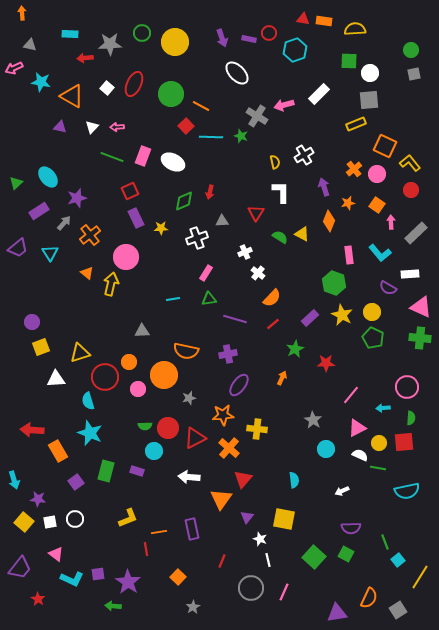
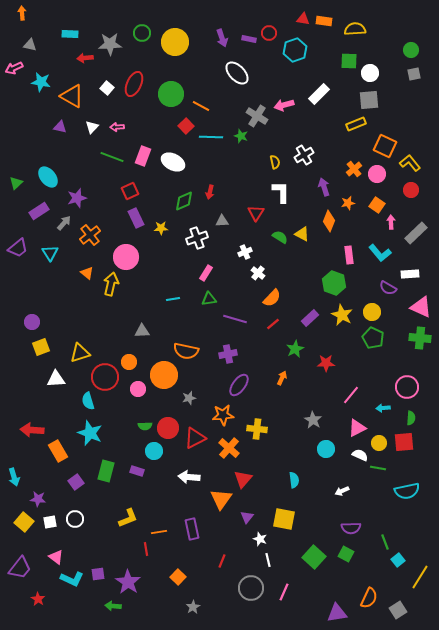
cyan arrow at (14, 480): moved 3 px up
pink triangle at (56, 554): moved 3 px down
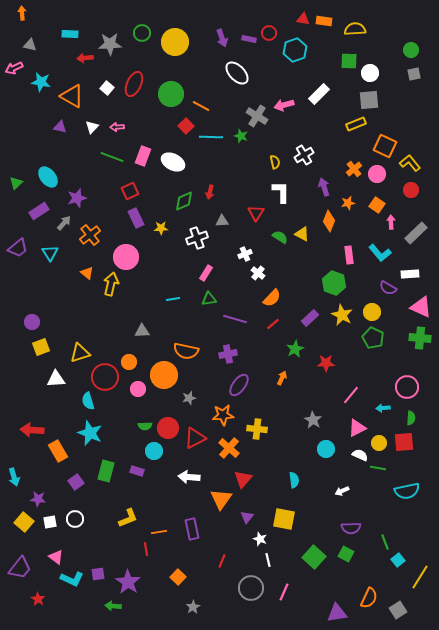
white cross at (245, 252): moved 2 px down
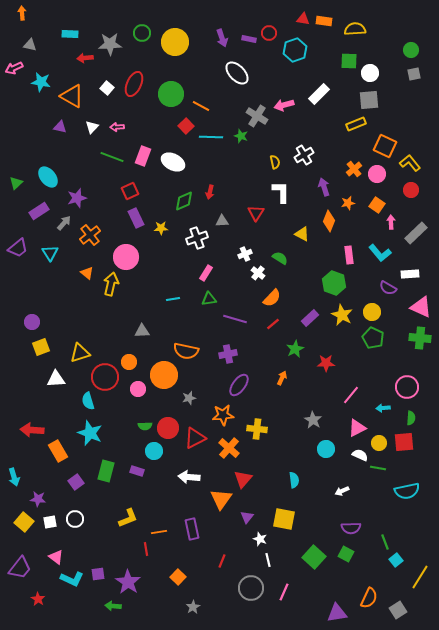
green semicircle at (280, 237): moved 21 px down
cyan square at (398, 560): moved 2 px left
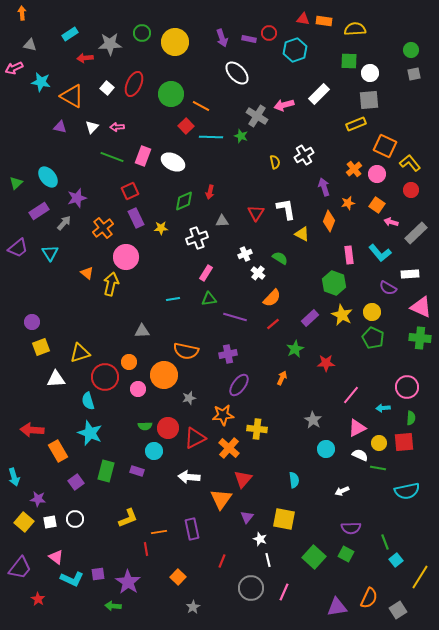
cyan rectangle at (70, 34): rotated 35 degrees counterclockwise
white L-shape at (281, 192): moved 5 px right, 17 px down; rotated 10 degrees counterclockwise
pink arrow at (391, 222): rotated 72 degrees counterclockwise
orange cross at (90, 235): moved 13 px right, 7 px up
purple line at (235, 319): moved 2 px up
purple triangle at (337, 613): moved 6 px up
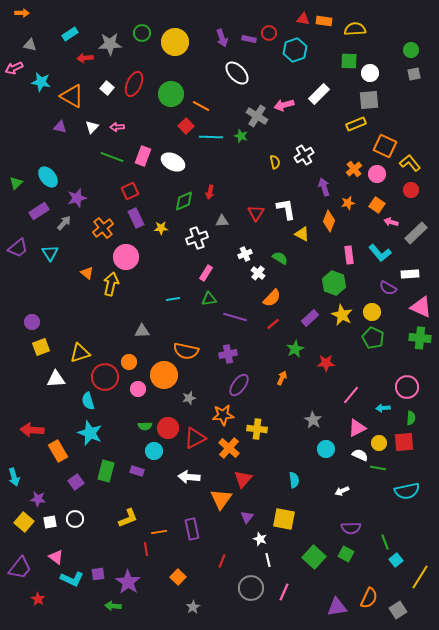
orange arrow at (22, 13): rotated 96 degrees clockwise
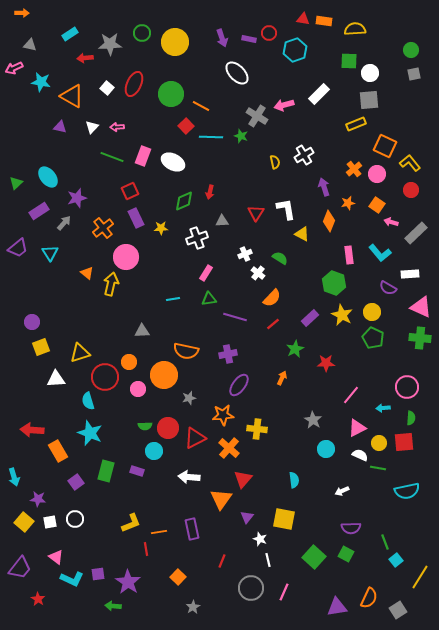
yellow L-shape at (128, 518): moved 3 px right, 5 px down
